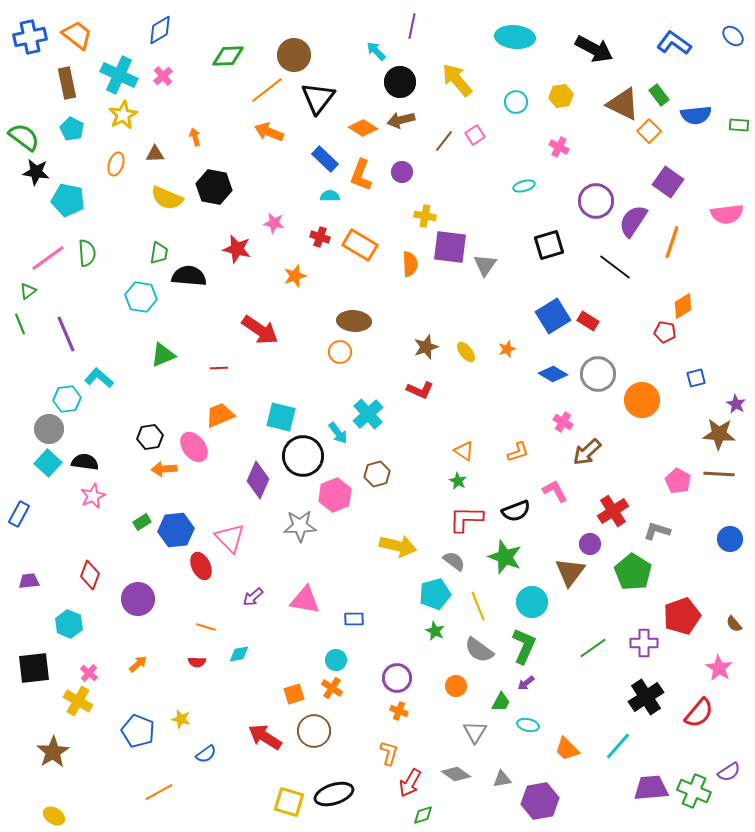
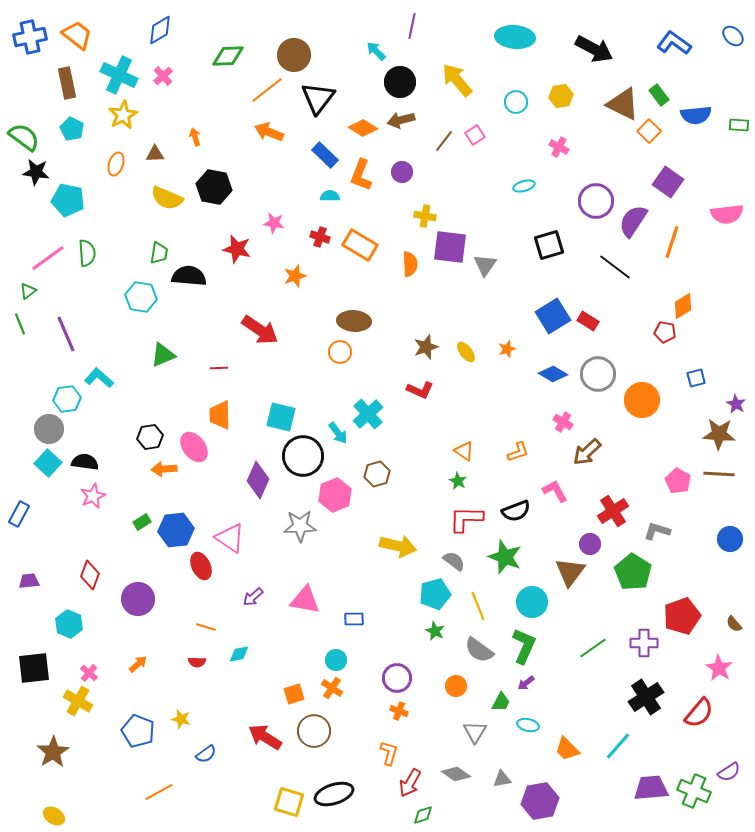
blue rectangle at (325, 159): moved 4 px up
orange trapezoid at (220, 415): rotated 68 degrees counterclockwise
pink triangle at (230, 538): rotated 12 degrees counterclockwise
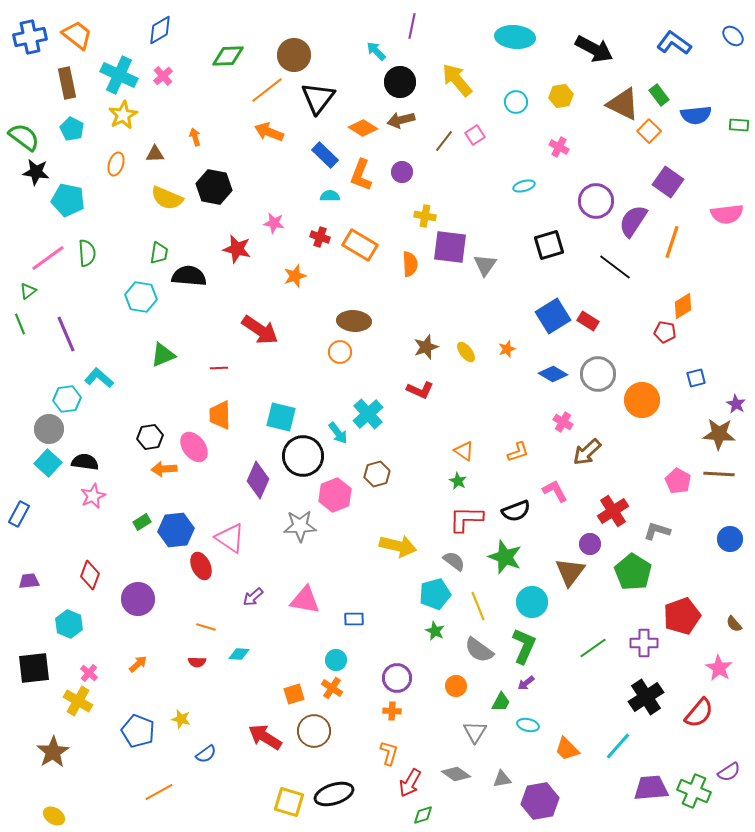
cyan diamond at (239, 654): rotated 15 degrees clockwise
orange cross at (399, 711): moved 7 px left; rotated 18 degrees counterclockwise
